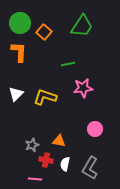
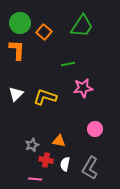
orange L-shape: moved 2 px left, 2 px up
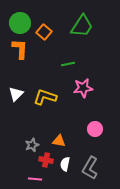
orange L-shape: moved 3 px right, 1 px up
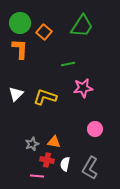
orange triangle: moved 5 px left, 1 px down
gray star: moved 1 px up
red cross: moved 1 px right
pink line: moved 2 px right, 3 px up
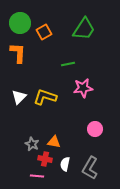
green trapezoid: moved 2 px right, 3 px down
orange square: rotated 21 degrees clockwise
orange L-shape: moved 2 px left, 4 px down
white triangle: moved 3 px right, 3 px down
gray star: rotated 24 degrees counterclockwise
red cross: moved 2 px left, 1 px up
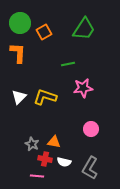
pink circle: moved 4 px left
white semicircle: moved 1 px left, 2 px up; rotated 88 degrees counterclockwise
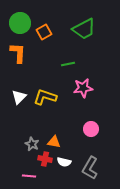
green trapezoid: rotated 30 degrees clockwise
pink line: moved 8 px left
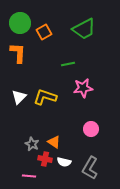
orange triangle: rotated 24 degrees clockwise
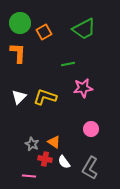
white semicircle: rotated 40 degrees clockwise
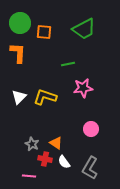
orange square: rotated 35 degrees clockwise
orange triangle: moved 2 px right, 1 px down
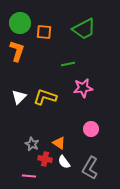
orange L-shape: moved 1 px left, 2 px up; rotated 15 degrees clockwise
orange triangle: moved 3 px right
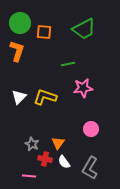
orange triangle: moved 1 px left; rotated 32 degrees clockwise
